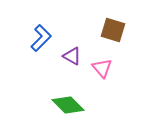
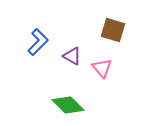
blue L-shape: moved 3 px left, 4 px down
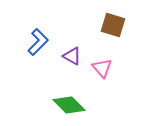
brown square: moved 5 px up
green diamond: moved 1 px right
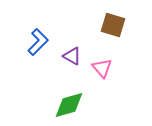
green diamond: rotated 60 degrees counterclockwise
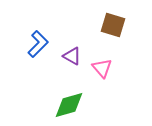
blue L-shape: moved 2 px down
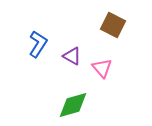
brown square: rotated 10 degrees clockwise
blue L-shape: rotated 12 degrees counterclockwise
green diamond: moved 4 px right
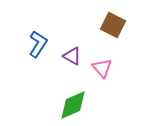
green diamond: rotated 8 degrees counterclockwise
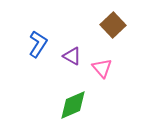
brown square: rotated 20 degrees clockwise
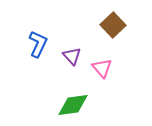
blue L-shape: rotated 8 degrees counterclockwise
purple triangle: rotated 18 degrees clockwise
green diamond: rotated 16 degrees clockwise
